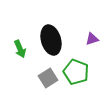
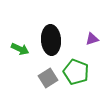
black ellipse: rotated 12 degrees clockwise
green arrow: rotated 42 degrees counterclockwise
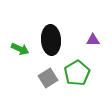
purple triangle: moved 1 px right, 1 px down; rotated 16 degrees clockwise
green pentagon: moved 1 px right, 1 px down; rotated 20 degrees clockwise
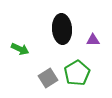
black ellipse: moved 11 px right, 11 px up
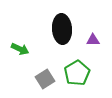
gray square: moved 3 px left, 1 px down
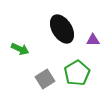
black ellipse: rotated 28 degrees counterclockwise
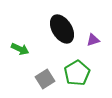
purple triangle: rotated 16 degrees counterclockwise
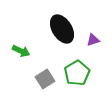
green arrow: moved 1 px right, 2 px down
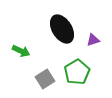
green pentagon: moved 1 px up
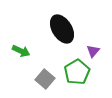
purple triangle: moved 11 px down; rotated 32 degrees counterclockwise
gray square: rotated 18 degrees counterclockwise
